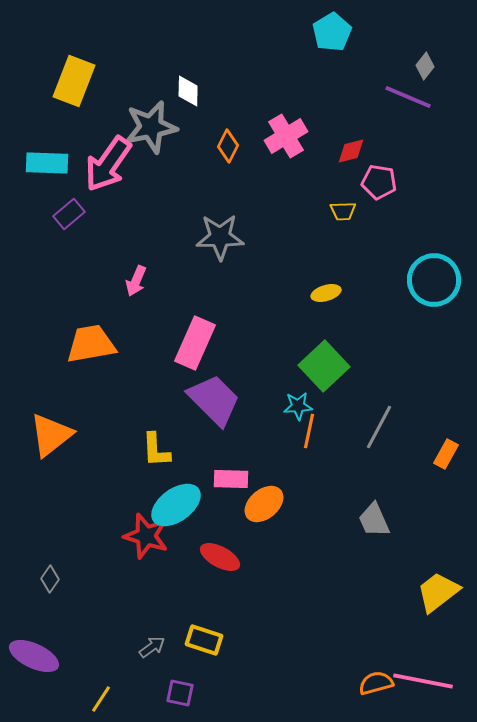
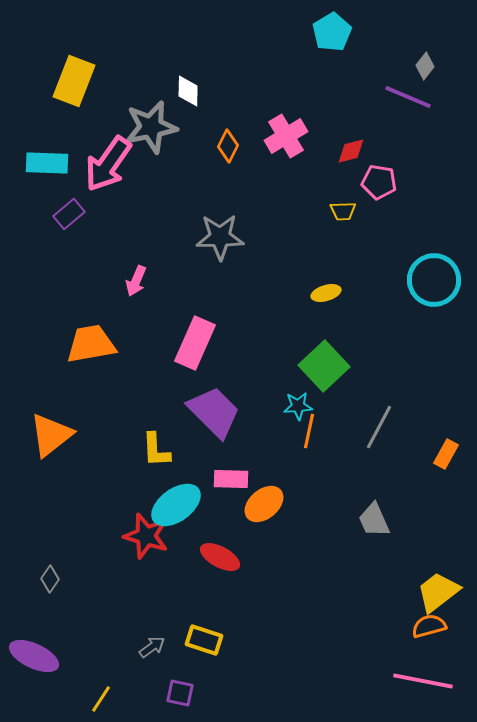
purple trapezoid at (214, 400): moved 12 px down
orange semicircle at (376, 683): moved 53 px right, 57 px up
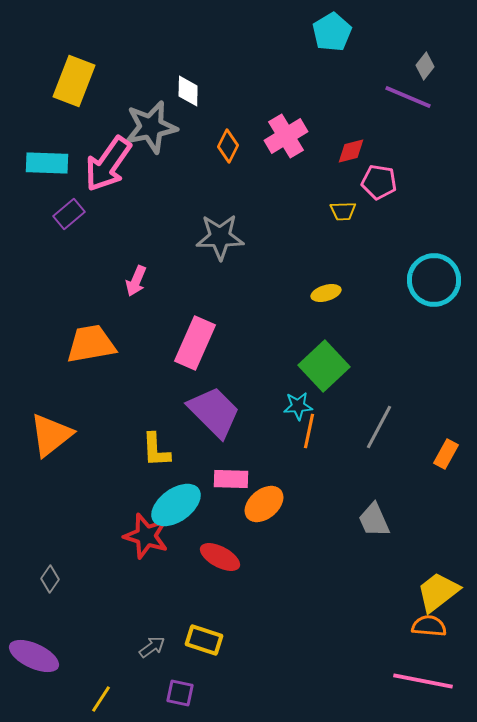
orange semicircle at (429, 626): rotated 20 degrees clockwise
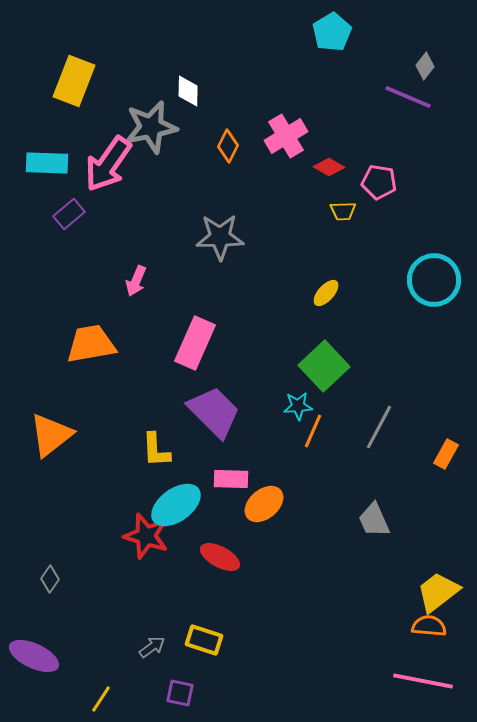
red diamond at (351, 151): moved 22 px left, 16 px down; rotated 44 degrees clockwise
yellow ellipse at (326, 293): rotated 32 degrees counterclockwise
orange line at (309, 431): moved 4 px right; rotated 12 degrees clockwise
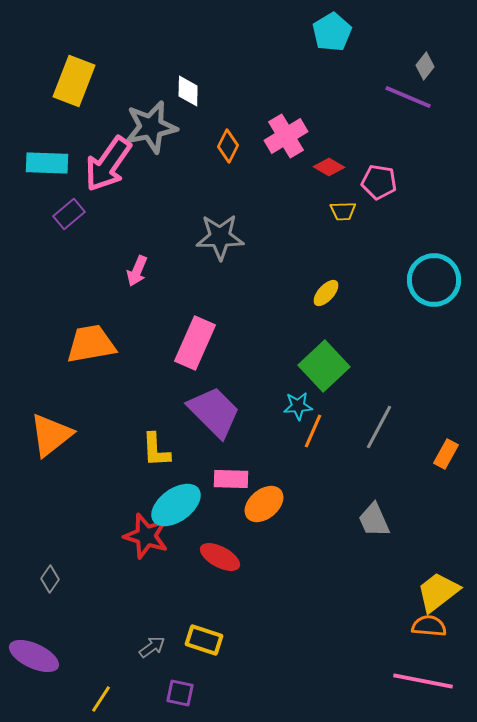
pink arrow at (136, 281): moved 1 px right, 10 px up
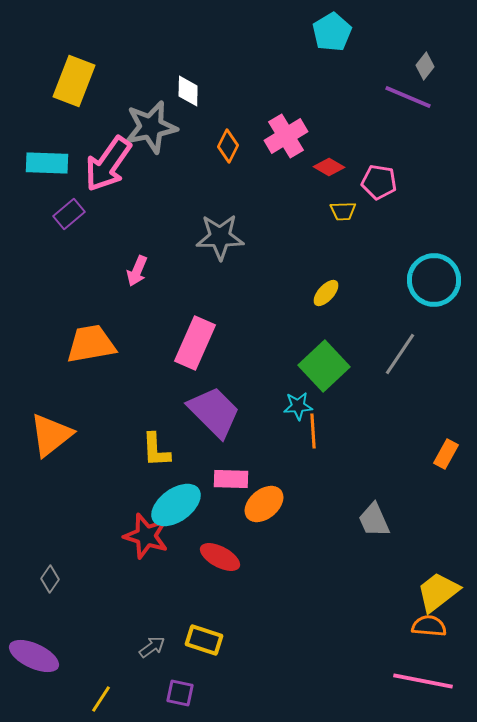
gray line at (379, 427): moved 21 px right, 73 px up; rotated 6 degrees clockwise
orange line at (313, 431): rotated 28 degrees counterclockwise
